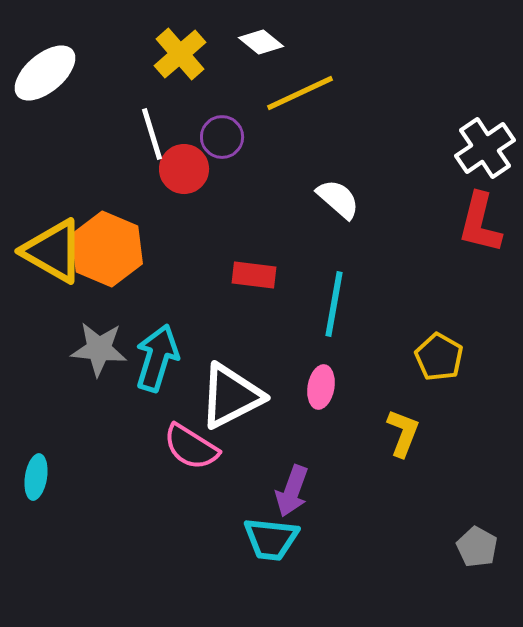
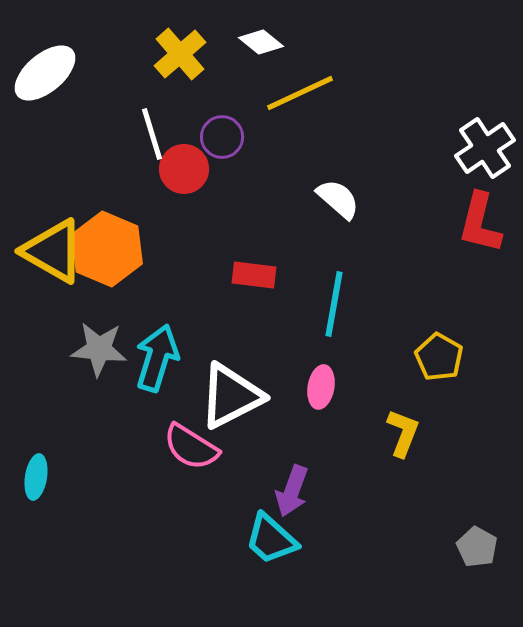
cyan trapezoid: rotated 36 degrees clockwise
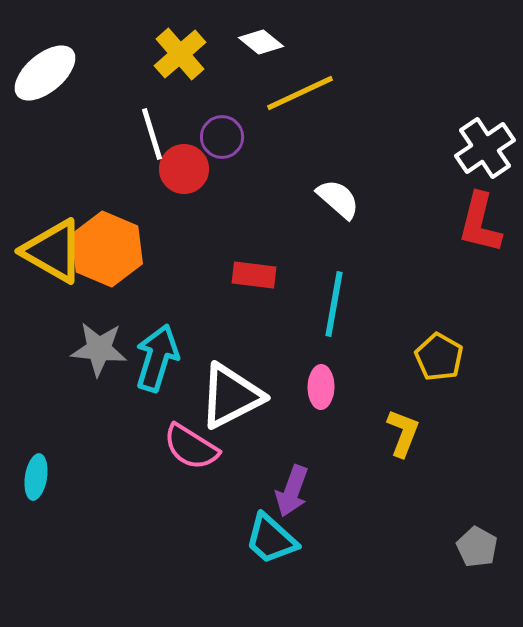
pink ellipse: rotated 9 degrees counterclockwise
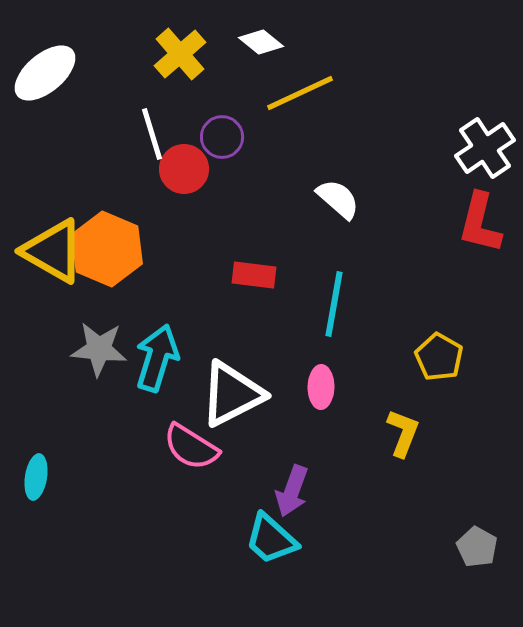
white triangle: moved 1 px right, 2 px up
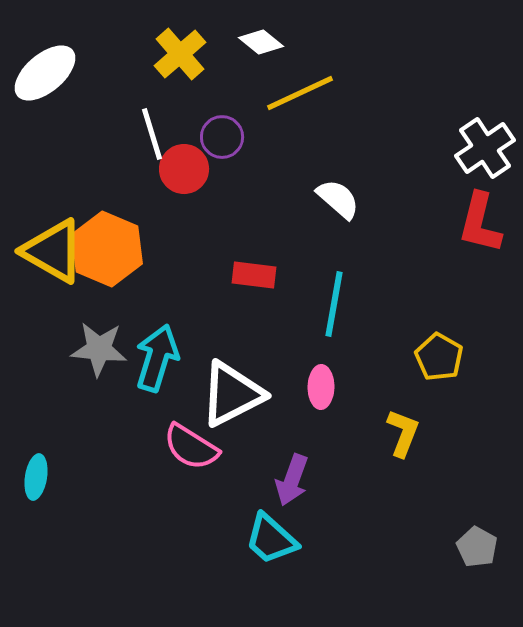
purple arrow: moved 11 px up
